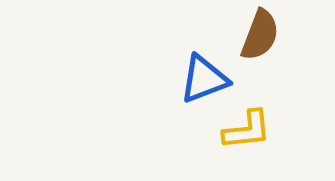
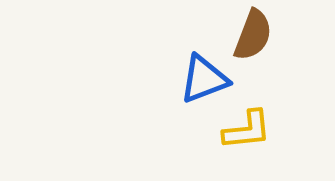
brown semicircle: moved 7 px left
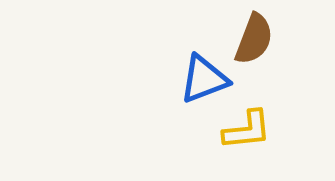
brown semicircle: moved 1 px right, 4 px down
